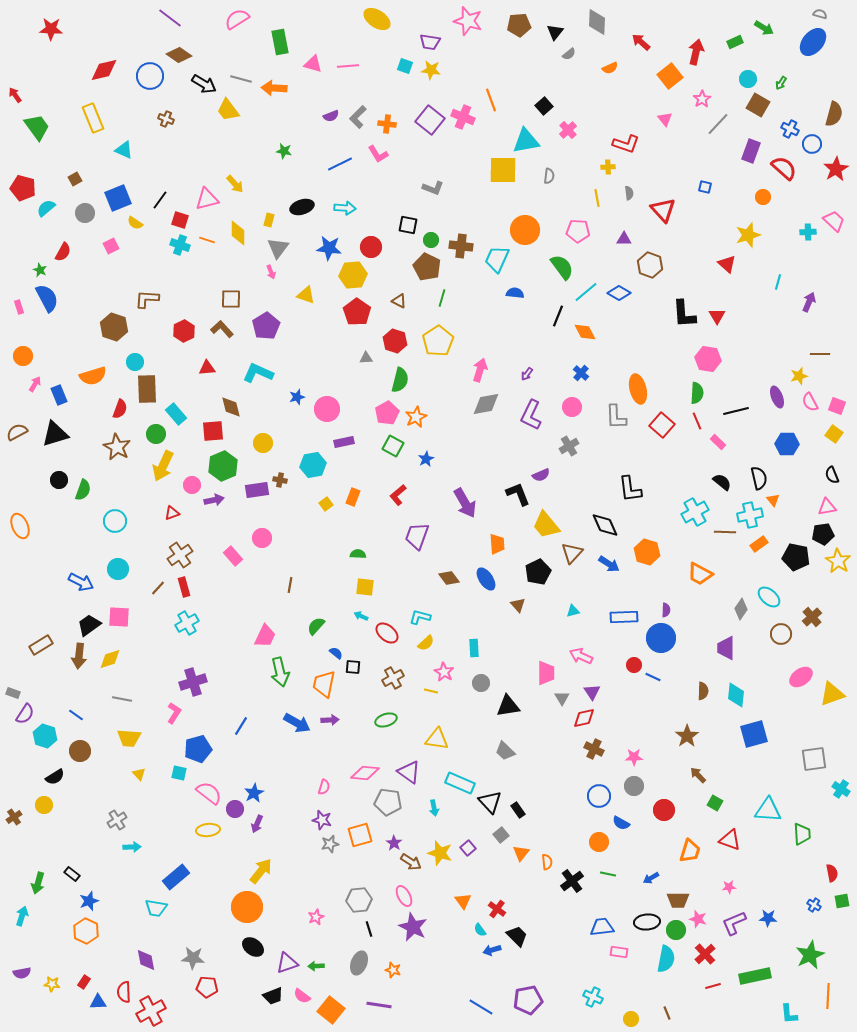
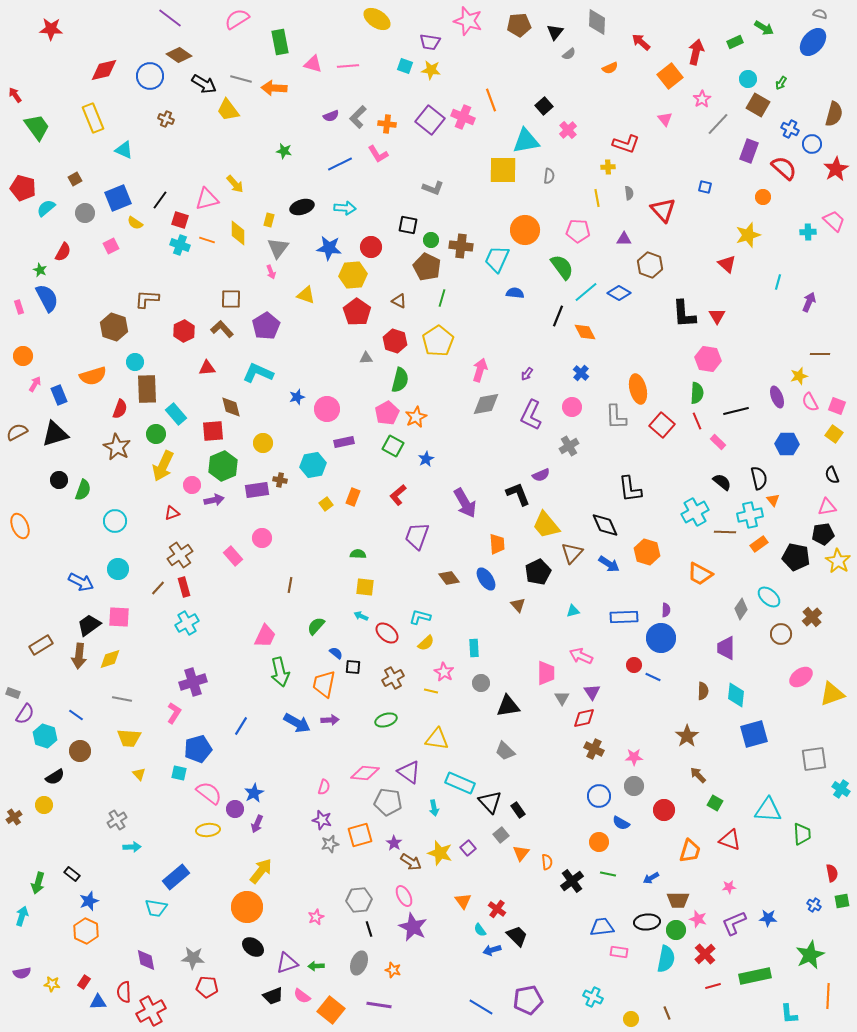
purple rectangle at (751, 151): moved 2 px left
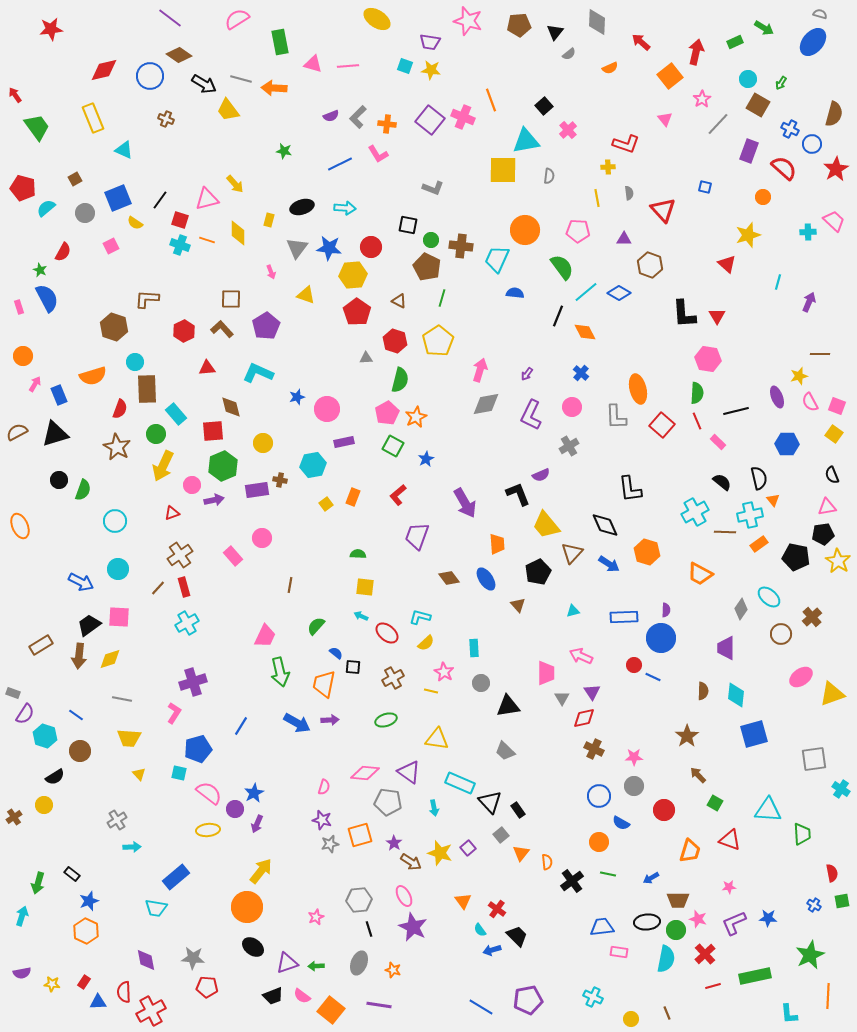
red star at (51, 29): rotated 10 degrees counterclockwise
gray triangle at (278, 248): moved 19 px right
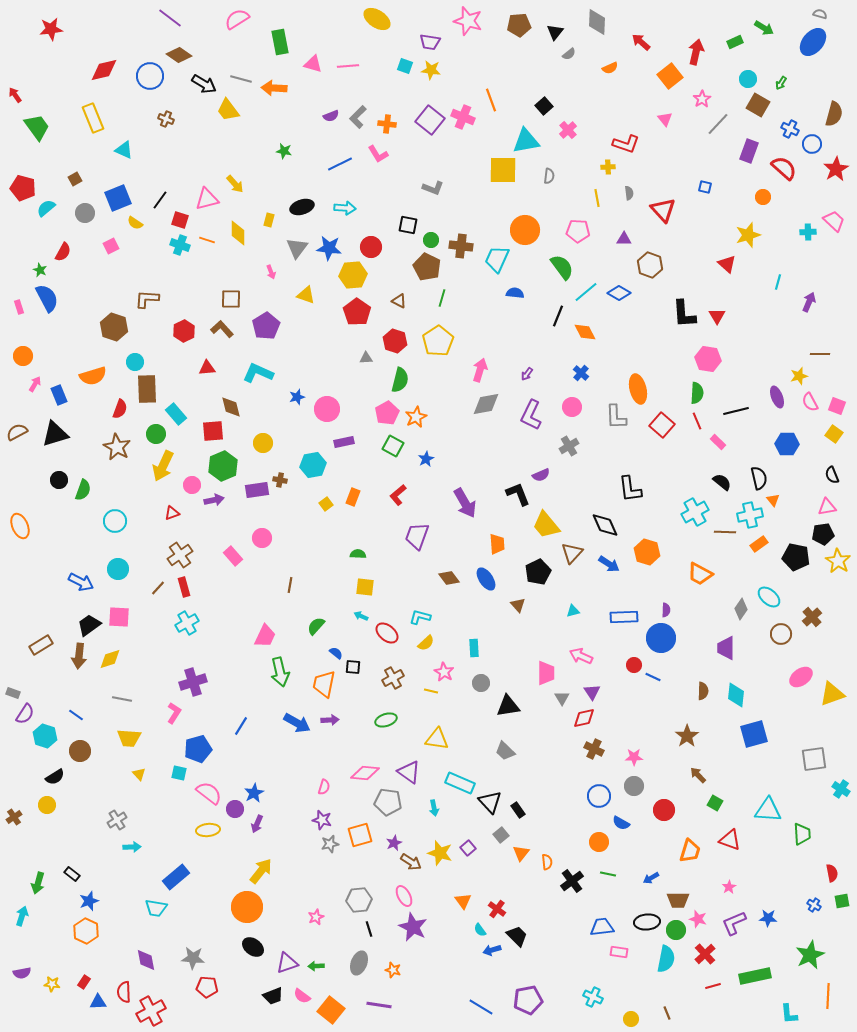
yellow circle at (44, 805): moved 3 px right
purple star at (394, 843): rotated 14 degrees clockwise
pink star at (729, 887): rotated 24 degrees counterclockwise
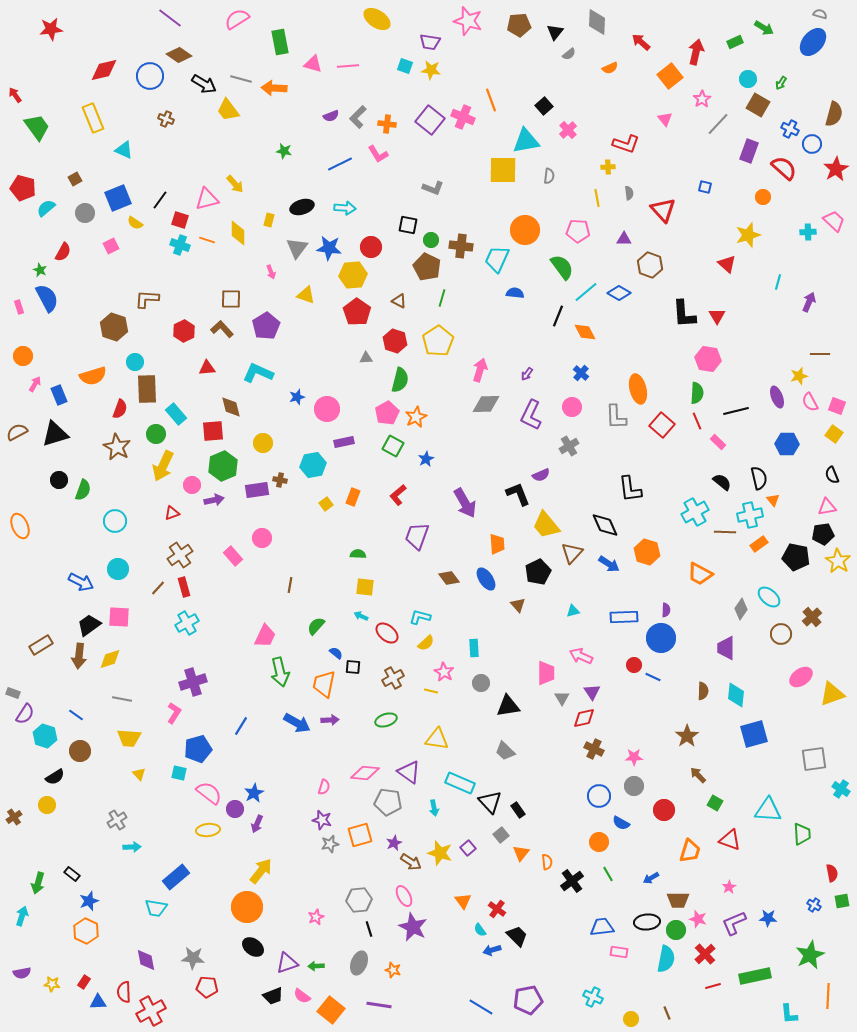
gray diamond at (486, 404): rotated 8 degrees clockwise
green line at (608, 874): rotated 49 degrees clockwise
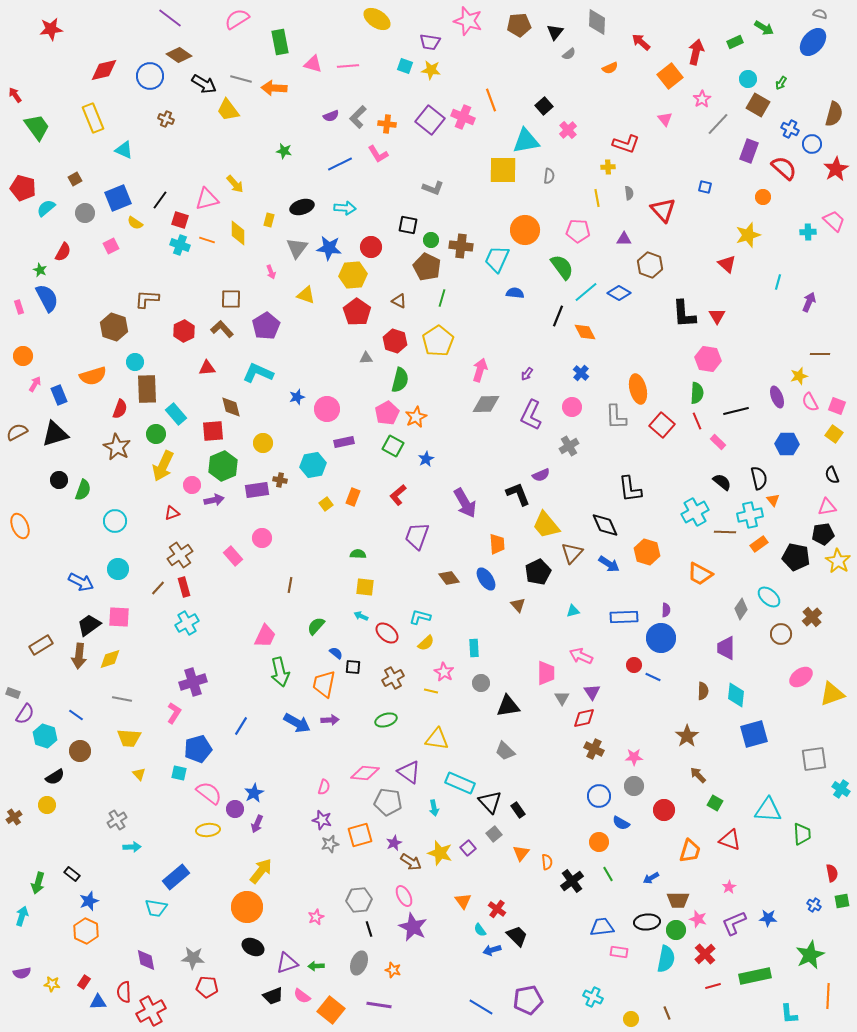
gray square at (501, 835): moved 7 px left, 1 px up
black ellipse at (253, 947): rotated 10 degrees counterclockwise
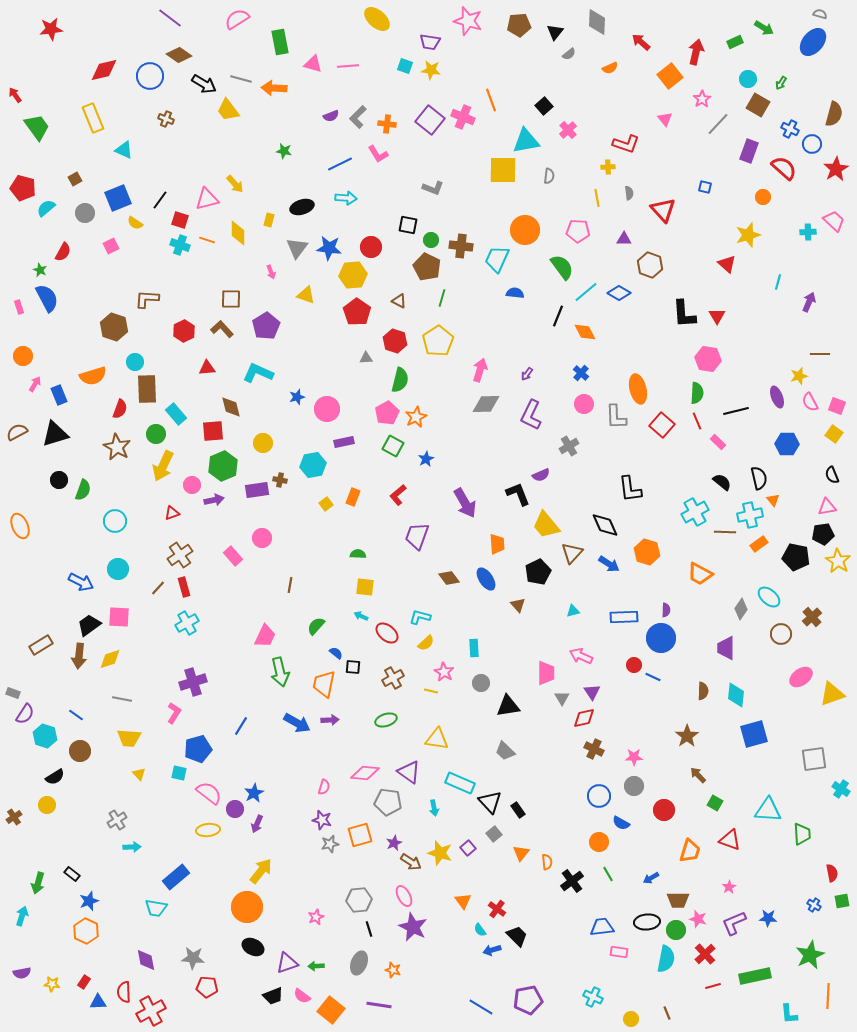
yellow ellipse at (377, 19): rotated 8 degrees clockwise
cyan arrow at (345, 208): moved 1 px right, 10 px up
pink circle at (572, 407): moved 12 px right, 3 px up
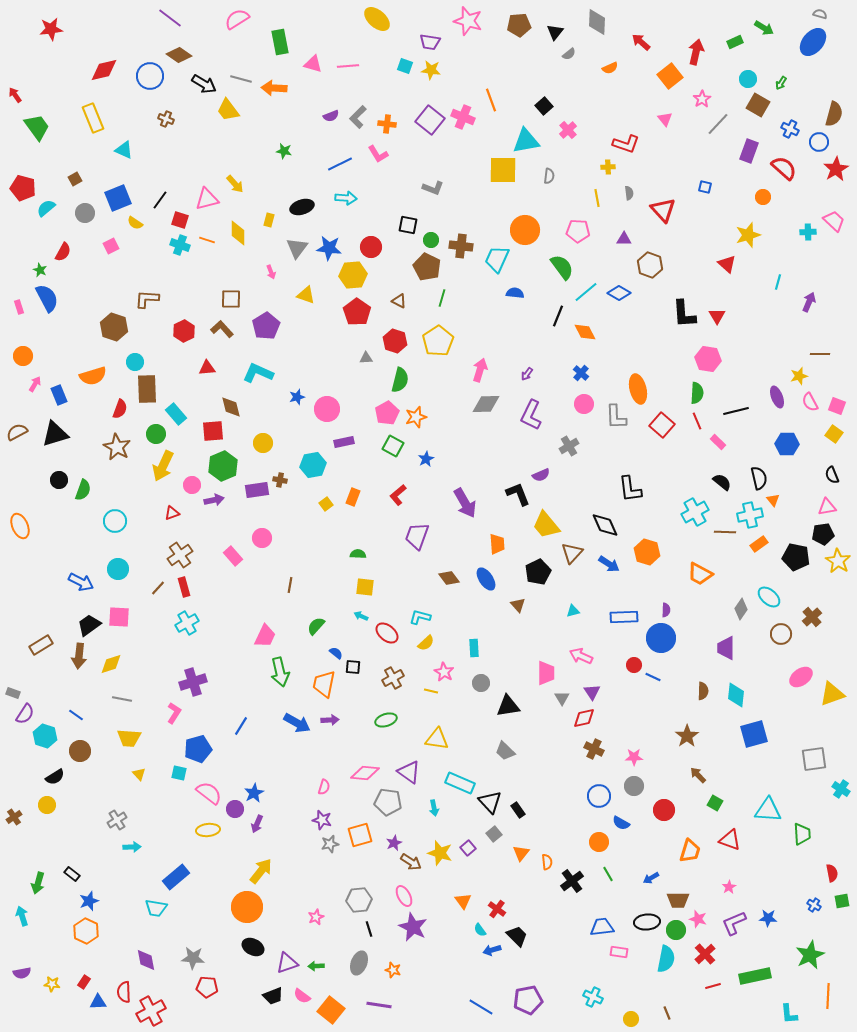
blue circle at (812, 144): moved 7 px right, 2 px up
orange star at (416, 417): rotated 10 degrees clockwise
yellow diamond at (110, 659): moved 1 px right, 5 px down
cyan arrow at (22, 916): rotated 36 degrees counterclockwise
